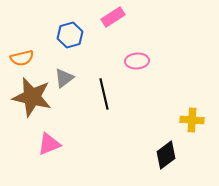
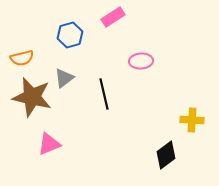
pink ellipse: moved 4 px right
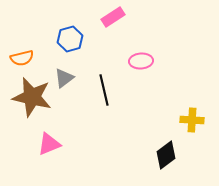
blue hexagon: moved 4 px down
black line: moved 4 px up
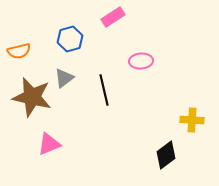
orange semicircle: moved 3 px left, 7 px up
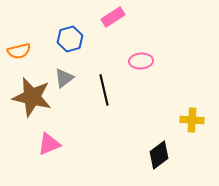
black diamond: moved 7 px left
